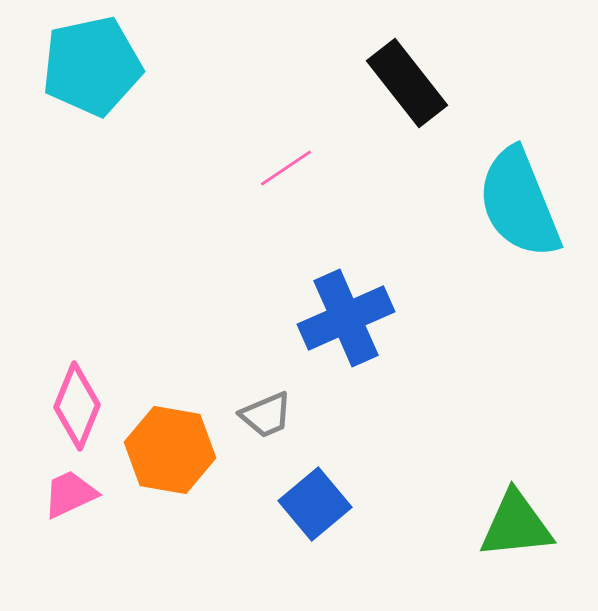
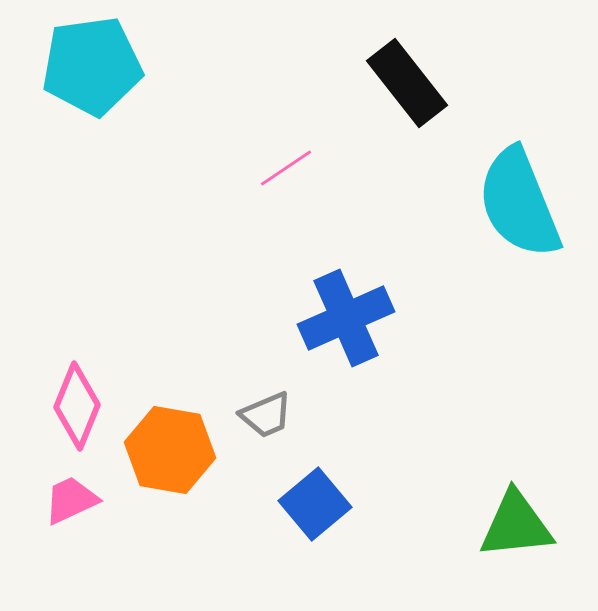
cyan pentagon: rotated 4 degrees clockwise
pink trapezoid: moved 1 px right, 6 px down
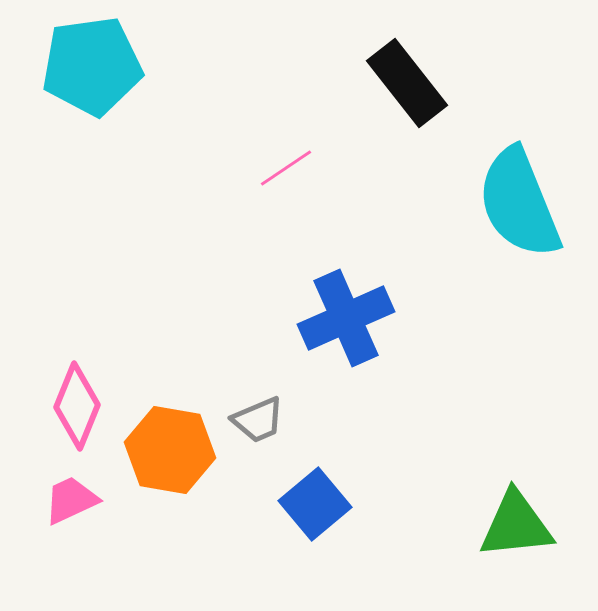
gray trapezoid: moved 8 px left, 5 px down
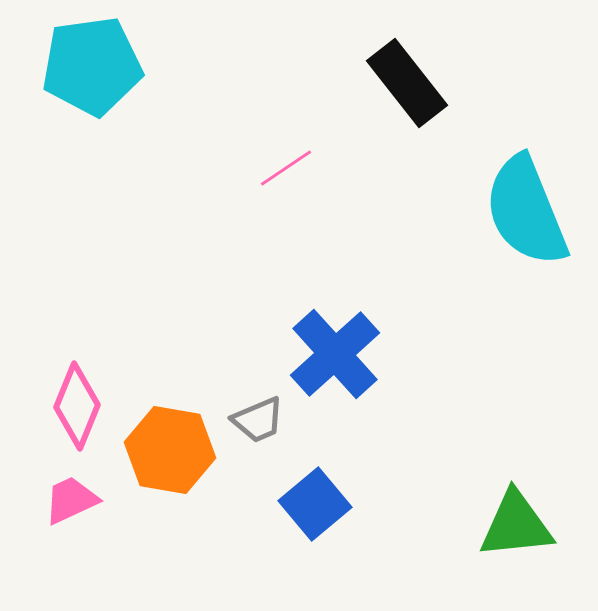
cyan semicircle: moved 7 px right, 8 px down
blue cross: moved 11 px left, 36 px down; rotated 18 degrees counterclockwise
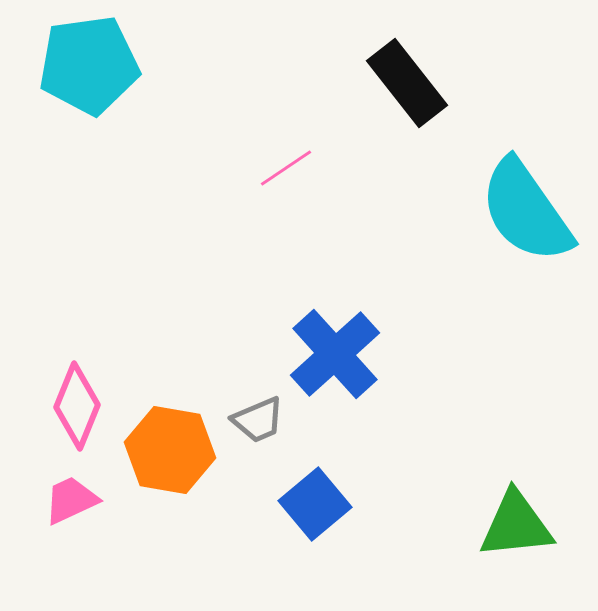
cyan pentagon: moved 3 px left, 1 px up
cyan semicircle: rotated 13 degrees counterclockwise
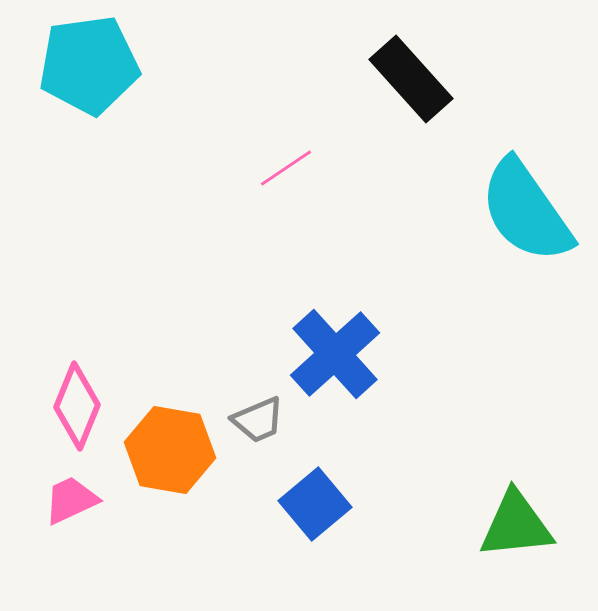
black rectangle: moved 4 px right, 4 px up; rotated 4 degrees counterclockwise
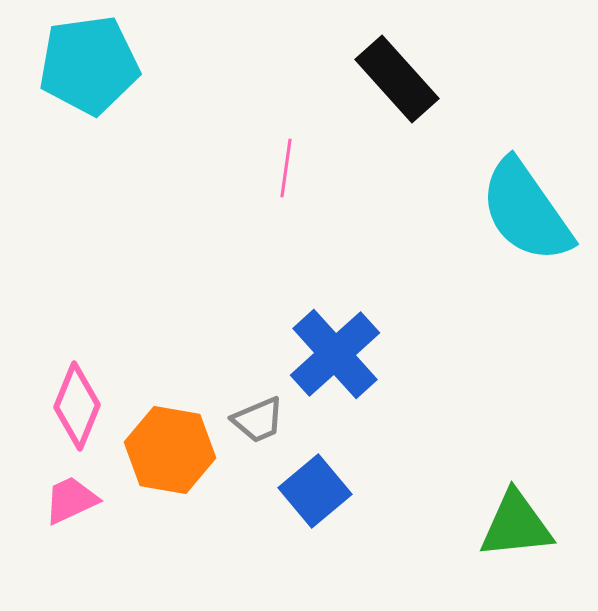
black rectangle: moved 14 px left
pink line: rotated 48 degrees counterclockwise
blue square: moved 13 px up
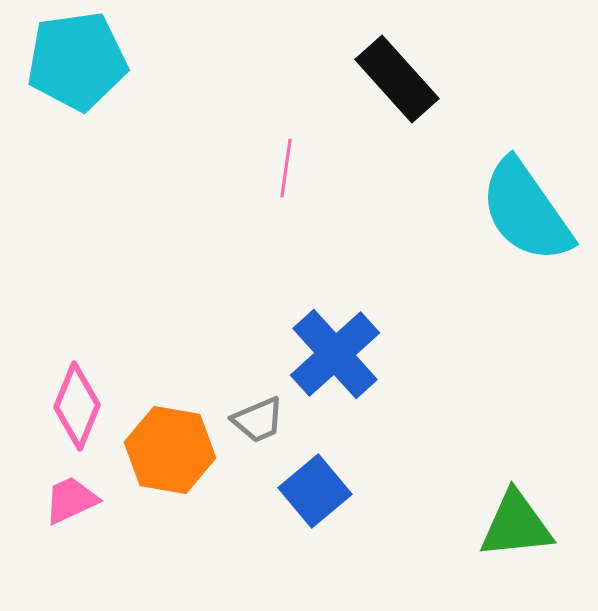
cyan pentagon: moved 12 px left, 4 px up
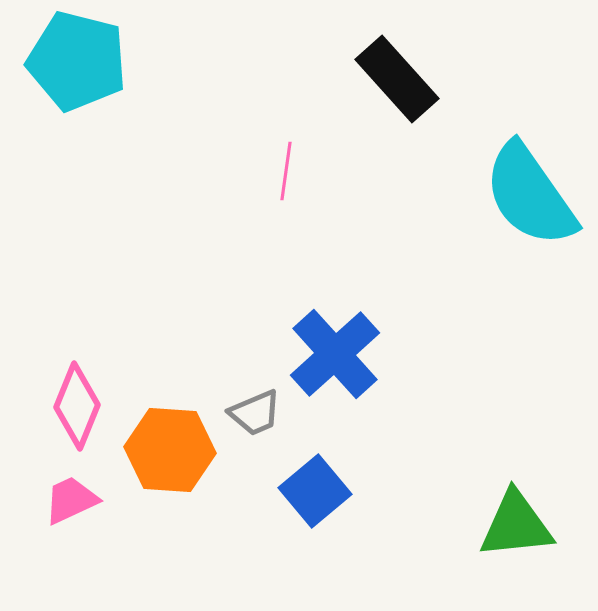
cyan pentagon: rotated 22 degrees clockwise
pink line: moved 3 px down
cyan semicircle: moved 4 px right, 16 px up
gray trapezoid: moved 3 px left, 7 px up
orange hexagon: rotated 6 degrees counterclockwise
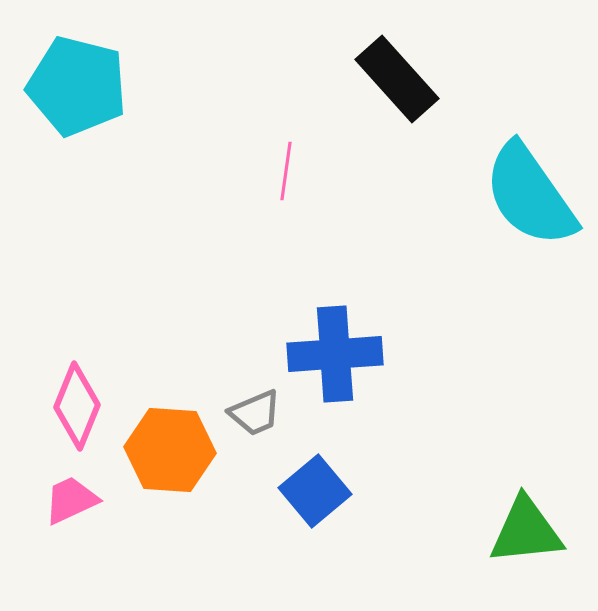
cyan pentagon: moved 25 px down
blue cross: rotated 38 degrees clockwise
green triangle: moved 10 px right, 6 px down
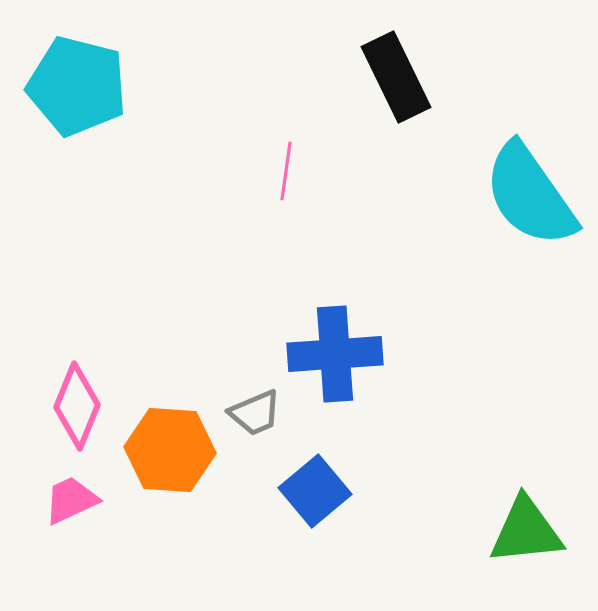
black rectangle: moved 1 px left, 2 px up; rotated 16 degrees clockwise
